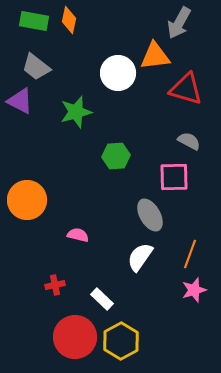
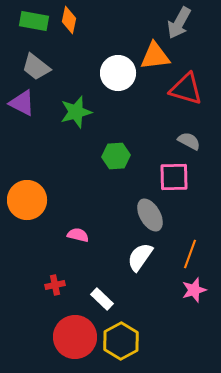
purple triangle: moved 2 px right, 2 px down
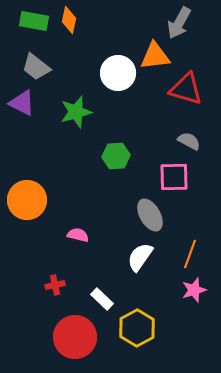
yellow hexagon: moved 16 px right, 13 px up
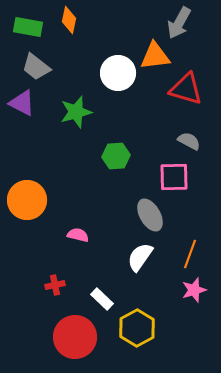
green rectangle: moved 6 px left, 6 px down
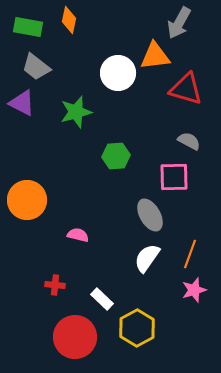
white semicircle: moved 7 px right, 1 px down
red cross: rotated 18 degrees clockwise
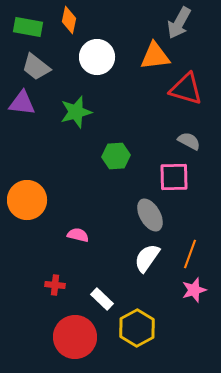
white circle: moved 21 px left, 16 px up
purple triangle: rotated 20 degrees counterclockwise
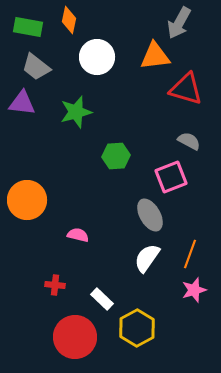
pink square: moved 3 px left; rotated 20 degrees counterclockwise
